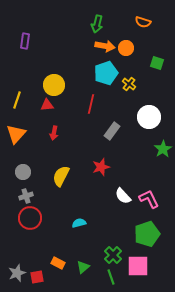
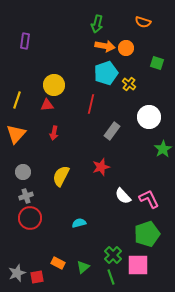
pink square: moved 1 px up
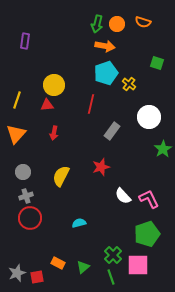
orange circle: moved 9 px left, 24 px up
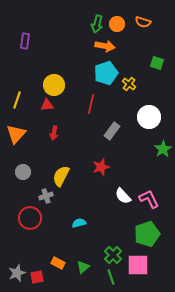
gray cross: moved 20 px right
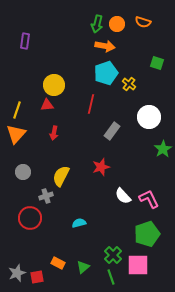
yellow line: moved 10 px down
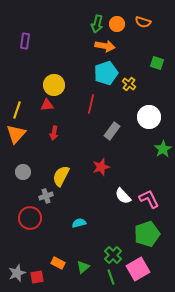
pink square: moved 4 px down; rotated 30 degrees counterclockwise
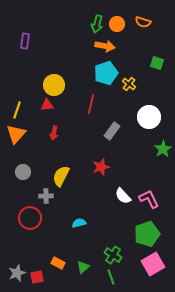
gray cross: rotated 16 degrees clockwise
green cross: rotated 12 degrees counterclockwise
pink square: moved 15 px right, 5 px up
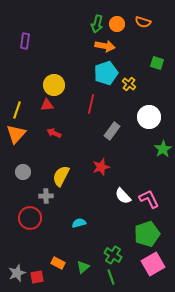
red arrow: rotated 104 degrees clockwise
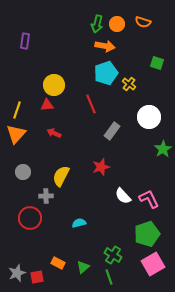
red line: rotated 36 degrees counterclockwise
green line: moved 2 px left
